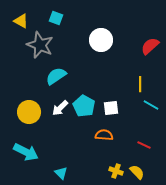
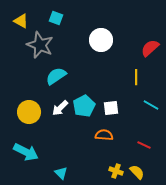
red semicircle: moved 2 px down
yellow line: moved 4 px left, 7 px up
cyan pentagon: rotated 15 degrees clockwise
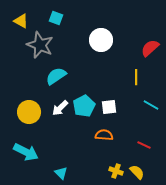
white square: moved 2 px left, 1 px up
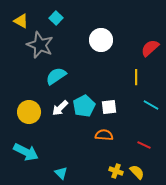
cyan square: rotated 24 degrees clockwise
